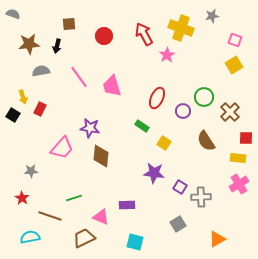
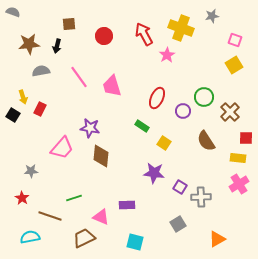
gray semicircle at (13, 14): moved 2 px up
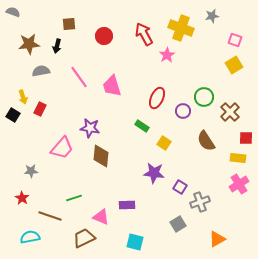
gray cross at (201, 197): moved 1 px left, 5 px down; rotated 18 degrees counterclockwise
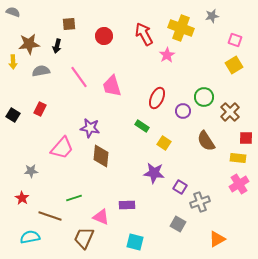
yellow arrow at (23, 97): moved 10 px left, 35 px up; rotated 16 degrees clockwise
gray square at (178, 224): rotated 28 degrees counterclockwise
brown trapezoid at (84, 238): rotated 40 degrees counterclockwise
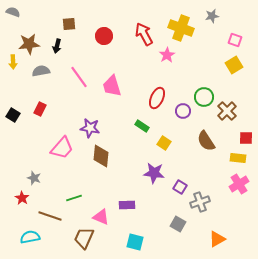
brown cross at (230, 112): moved 3 px left, 1 px up
gray star at (31, 171): moved 3 px right, 7 px down; rotated 24 degrees clockwise
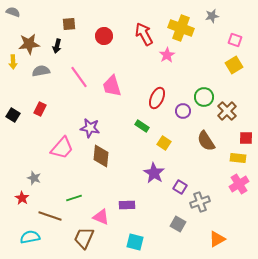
purple star at (154, 173): rotated 25 degrees clockwise
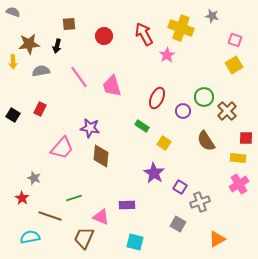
gray star at (212, 16): rotated 24 degrees clockwise
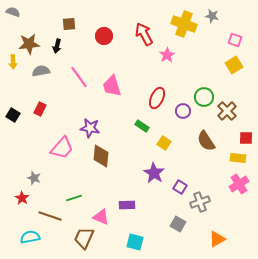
yellow cross at (181, 28): moved 3 px right, 4 px up
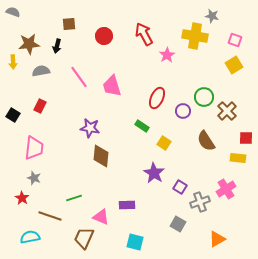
yellow cross at (184, 24): moved 11 px right, 12 px down; rotated 10 degrees counterclockwise
red rectangle at (40, 109): moved 3 px up
pink trapezoid at (62, 148): moved 28 px left; rotated 35 degrees counterclockwise
pink cross at (239, 184): moved 13 px left, 5 px down
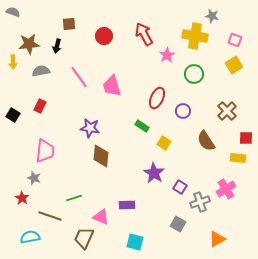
green circle at (204, 97): moved 10 px left, 23 px up
pink trapezoid at (34, 148): moved 11 px right, 3 px down
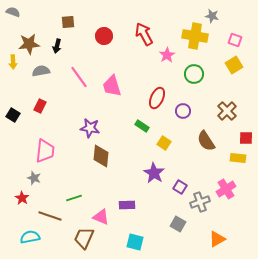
brown square at (69, 24): moved 1 px left, 2 px up
